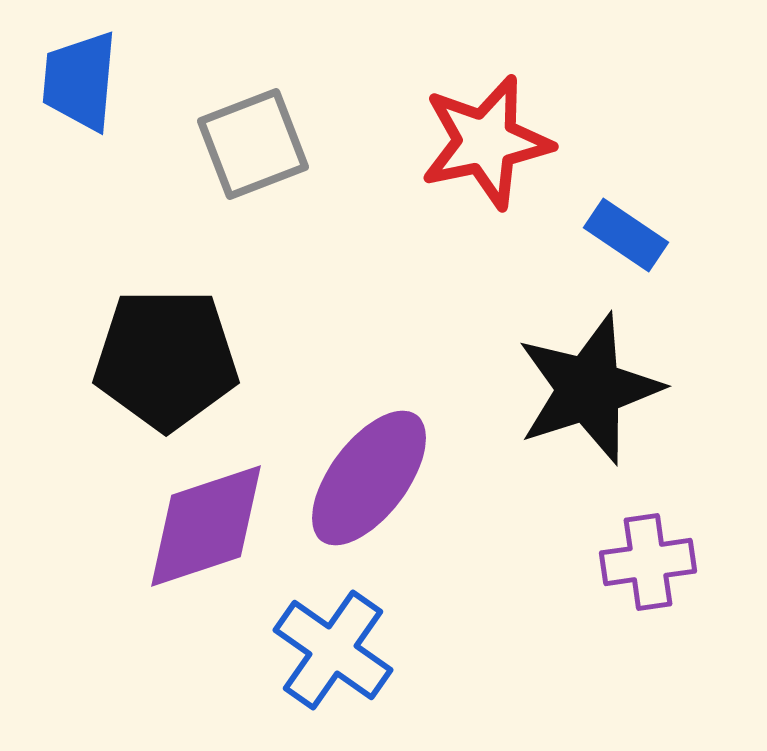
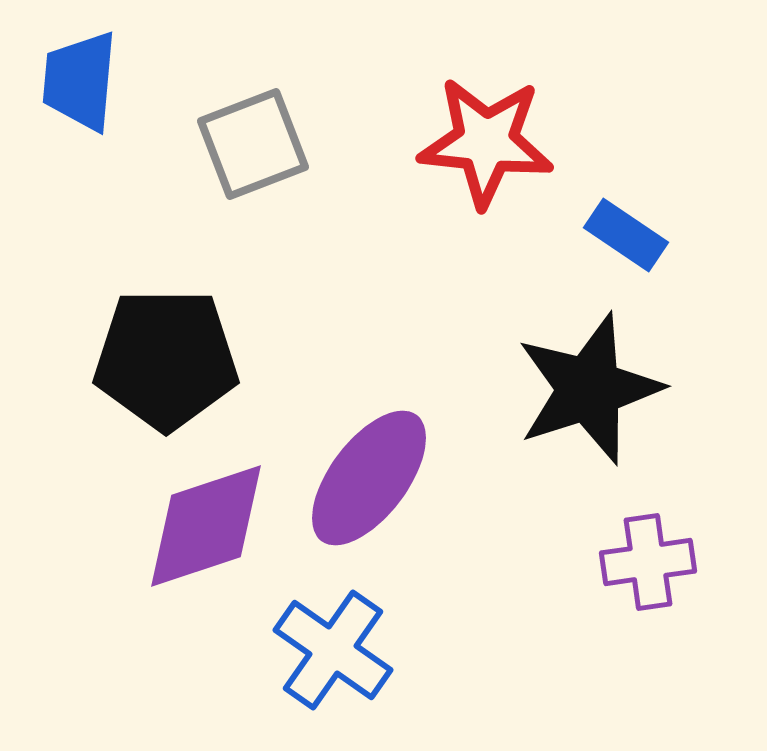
red star: rotated 18 degrees clockwise
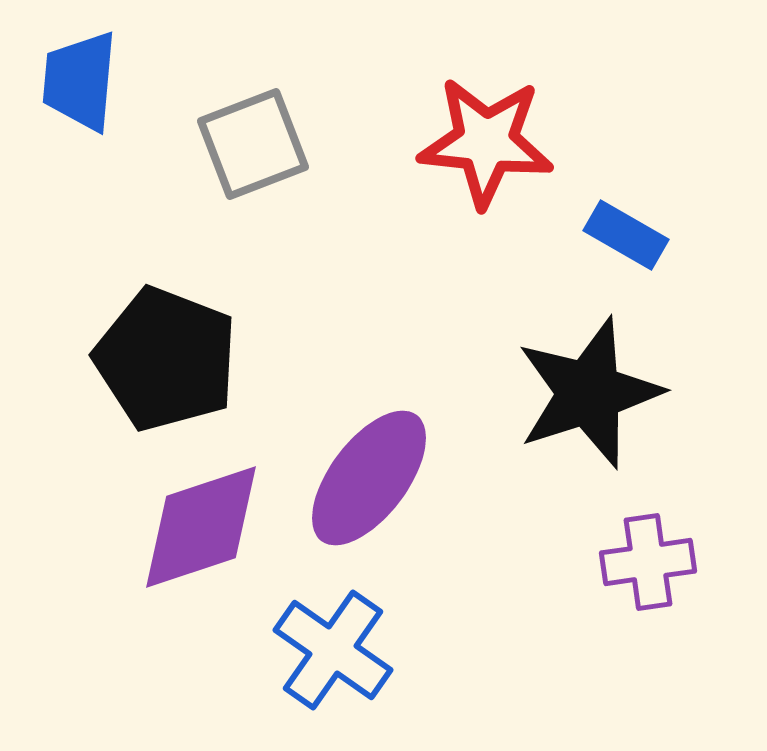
blue rectangle: rotated 4 degrees counterclockwise
black pentagon: rotated 21 degrees clockwise
black star: moved 4 px down
purple diamond: moved 5 px left, 1 px down
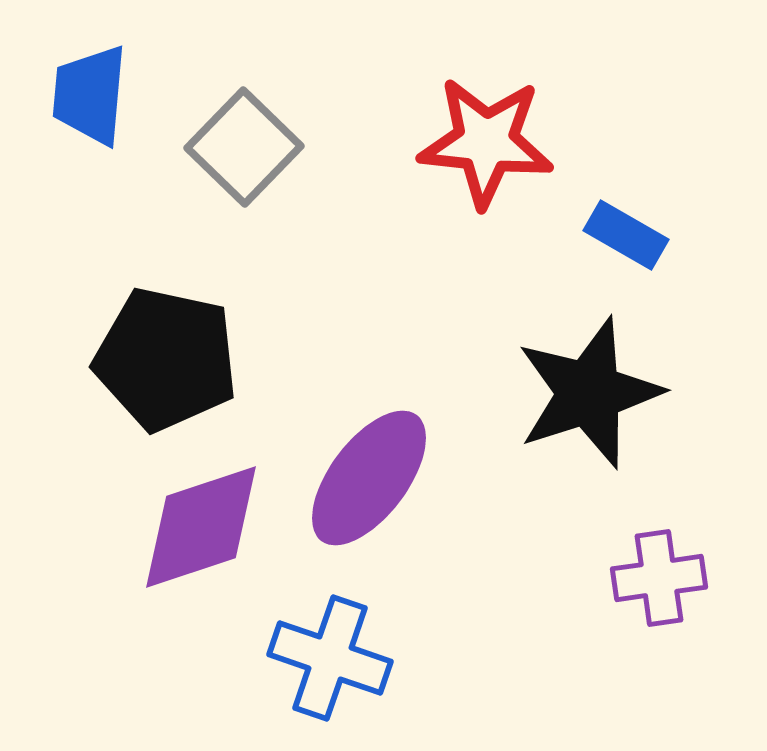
blue trapezoid: moved 10 px right, 14 px down
gray square: moved 9 px left, 3 px down; rotated 25 degrees counterclockwise
black pentagon: rotated 9 degrees counterclockwise
purple cross: moved 11 px right, 16 px down
blue cross: moved 3 px left, 8 px down; rotated 16 degrees counterclockwise
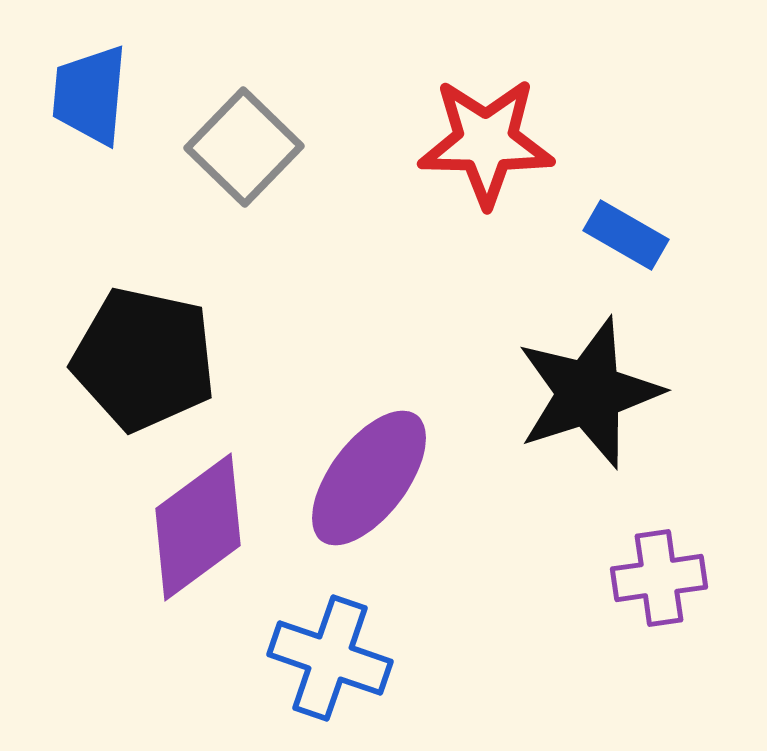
red star: rotated 5 degrees counterclockwise
black pentagon: moved 22 px left
purple diamond: moved 3 px left; rotated 18 degrees counterclockwise
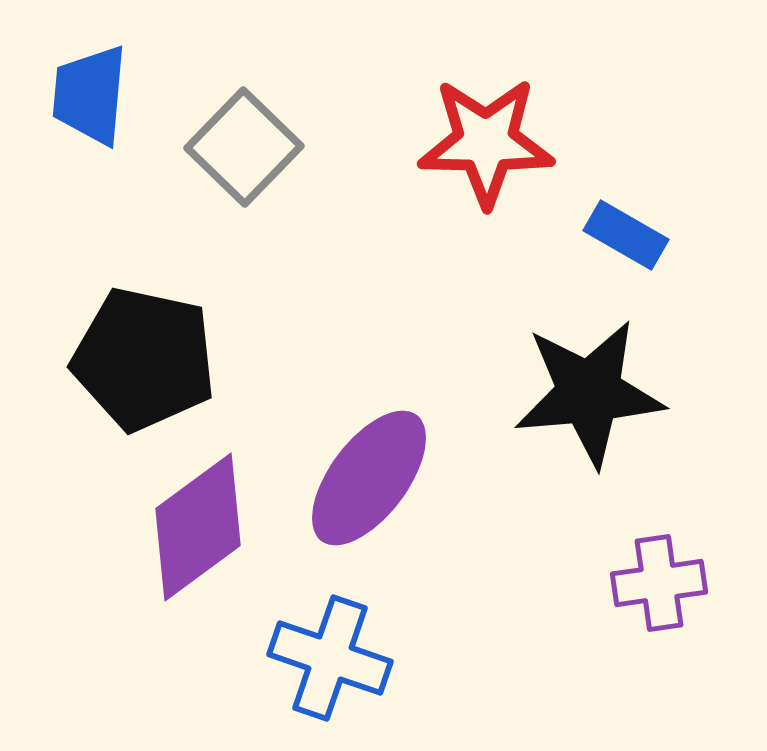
black star: rotated 13 degrees clockwise
purple cross: moved 5 px down
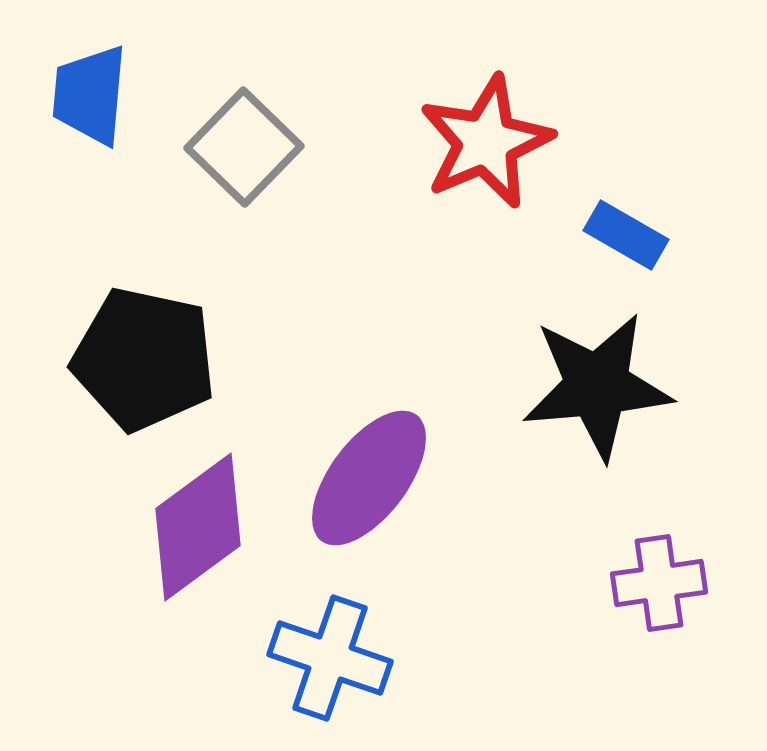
red star: rotated 24 degrees counterclockwise
black star: moved 8 px right, 7 px up
